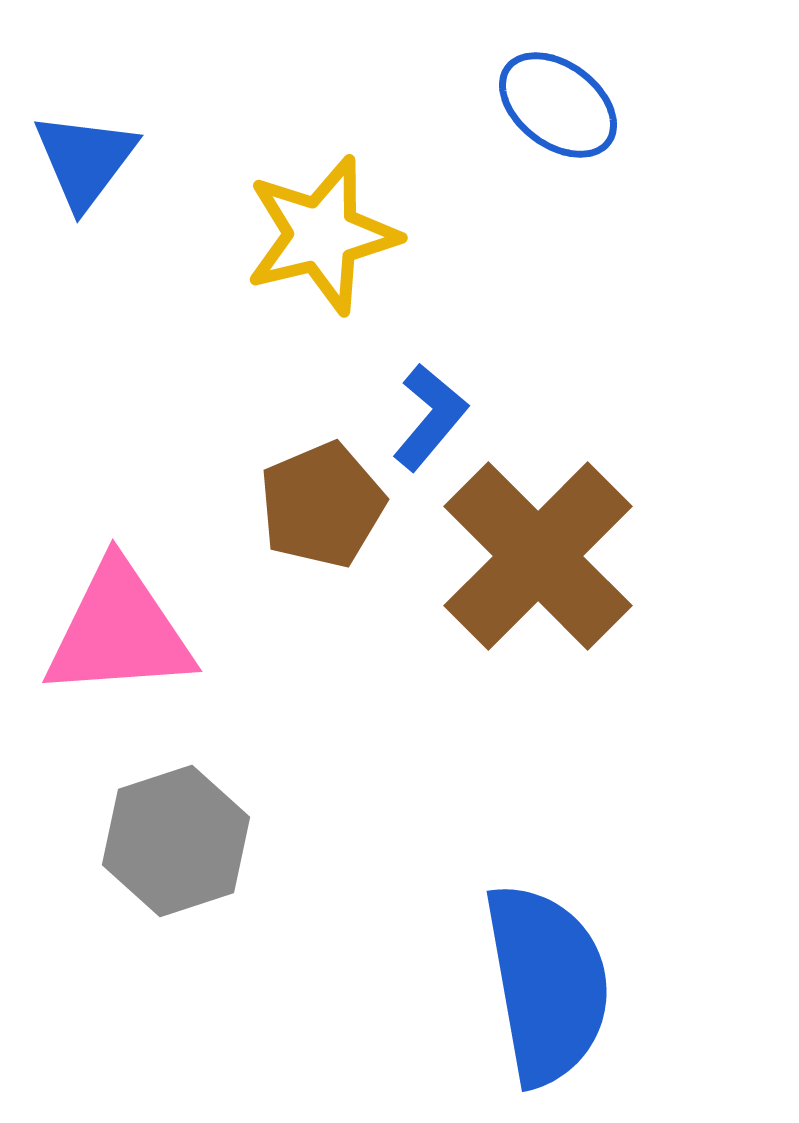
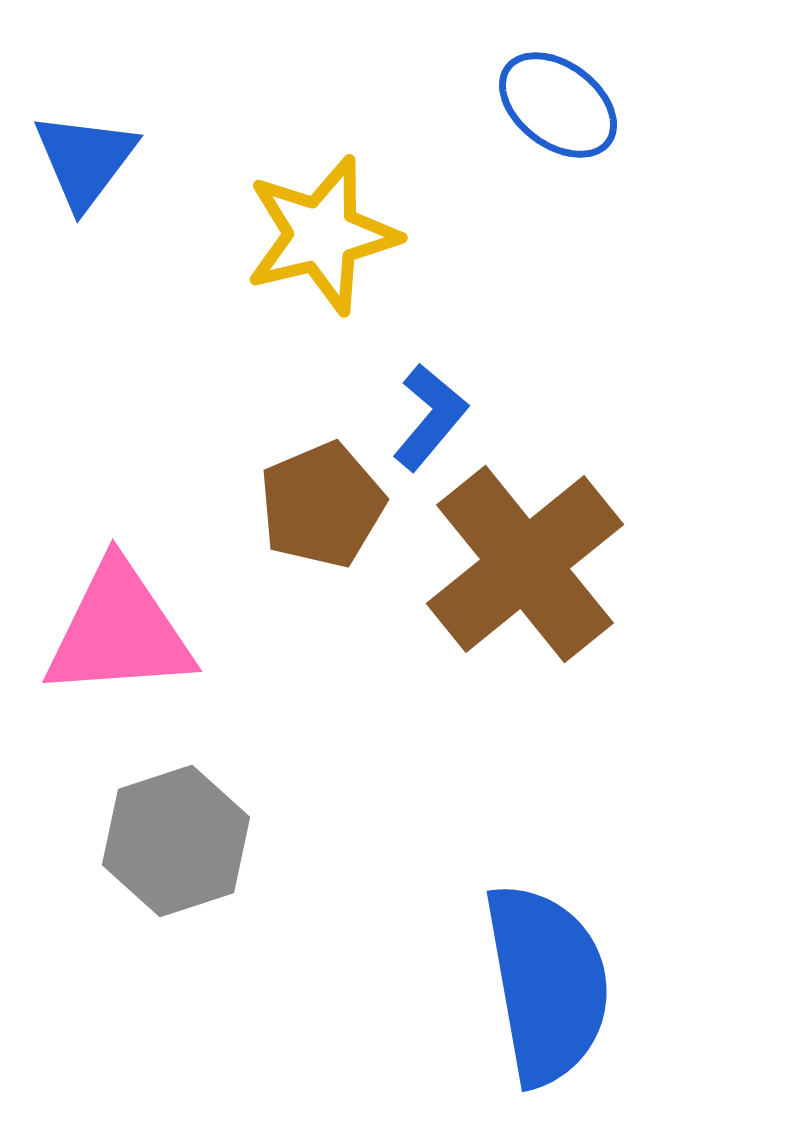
brown cross: moved 13 px left, 8 px down; rotated 6 degrees clockwise
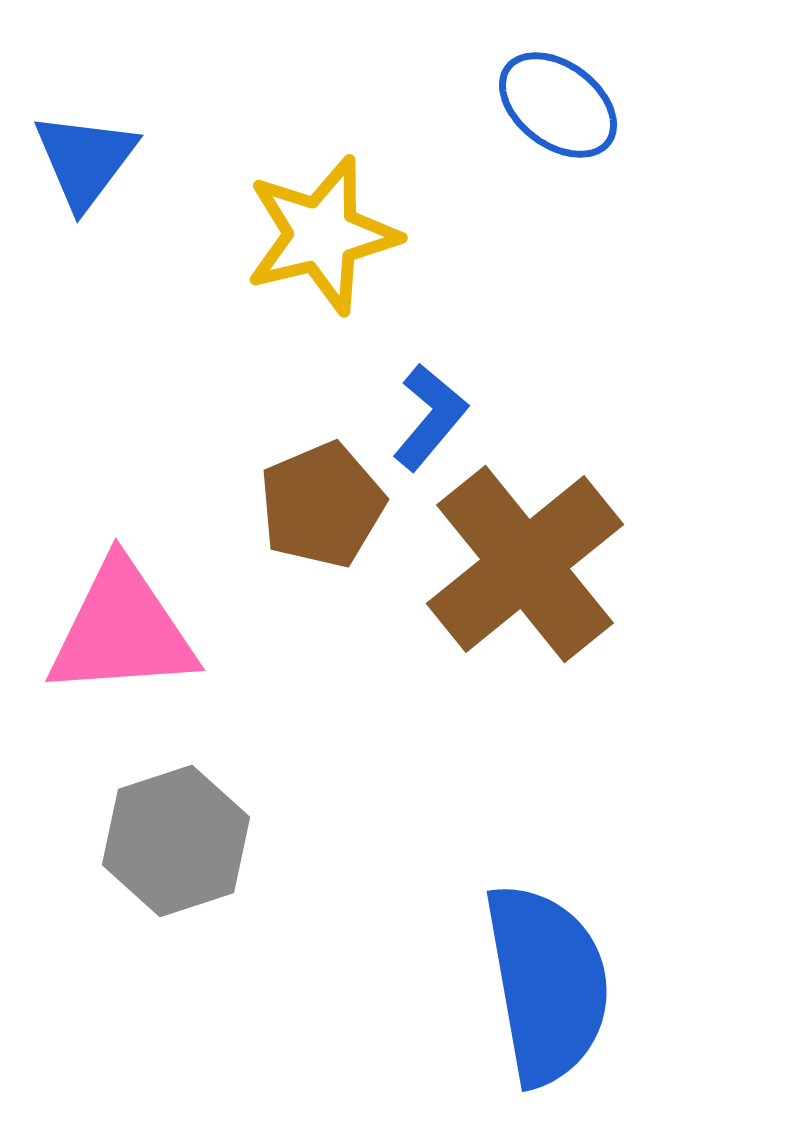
pink triangle: moved 3 px right, 1 px up
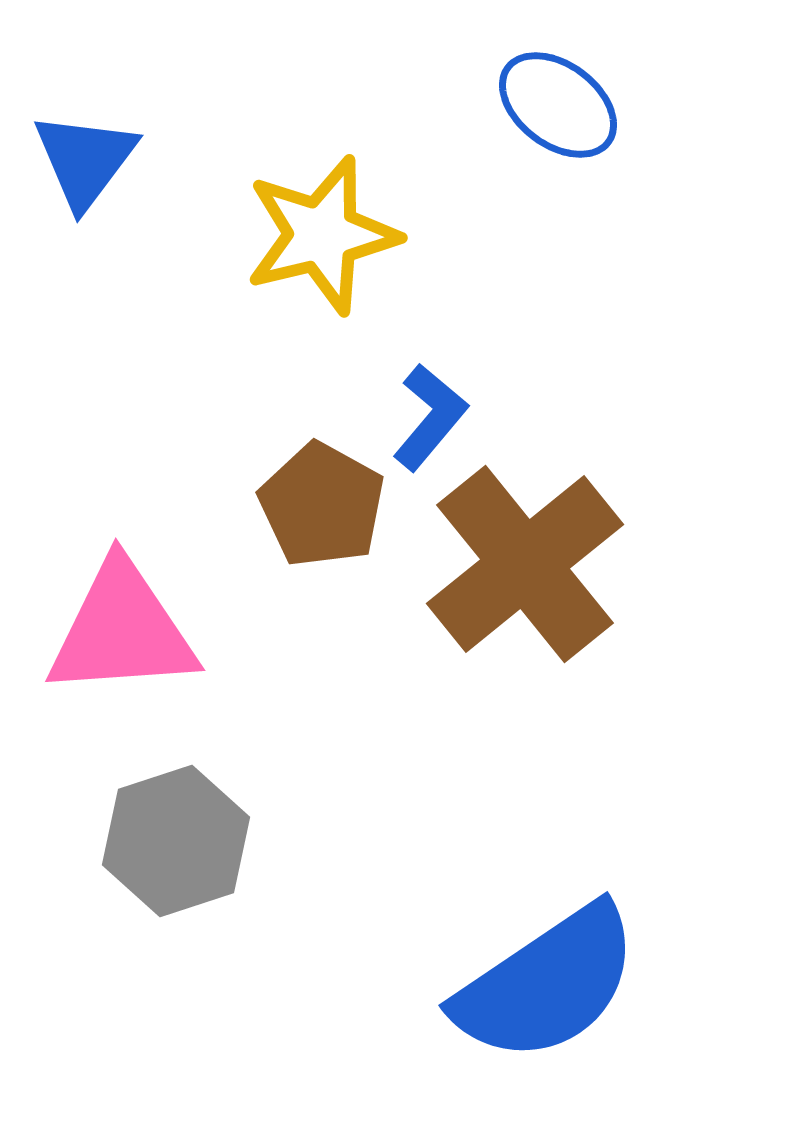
brown pentagon: rotated 20 degrees counterclockwise
blue semicircle: rotated 66 degrees clockwise
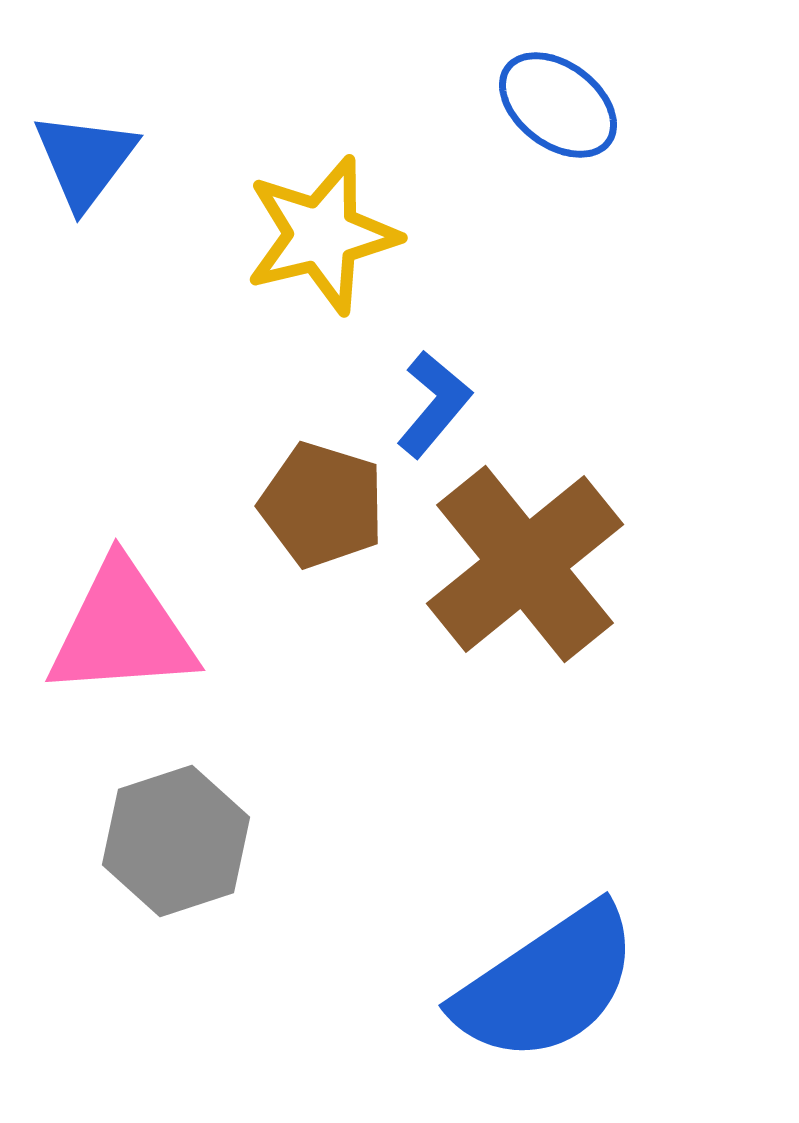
blue L-shape: moved 4 px right, 13 px up
brown pentagon: rotated 12 degrees counterclockwise
